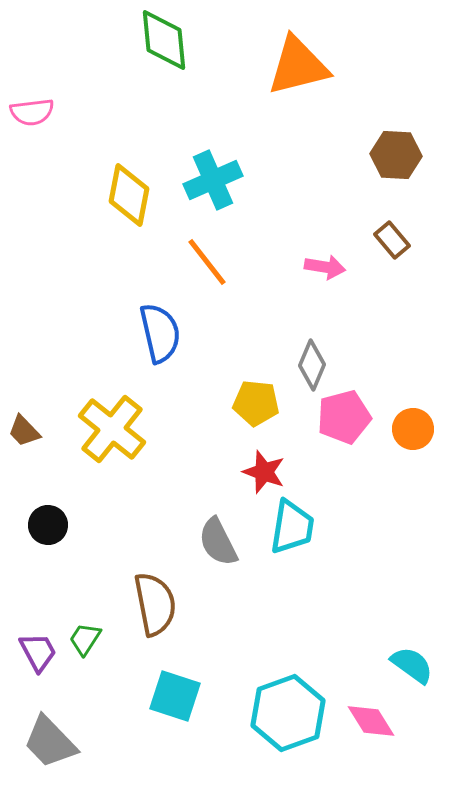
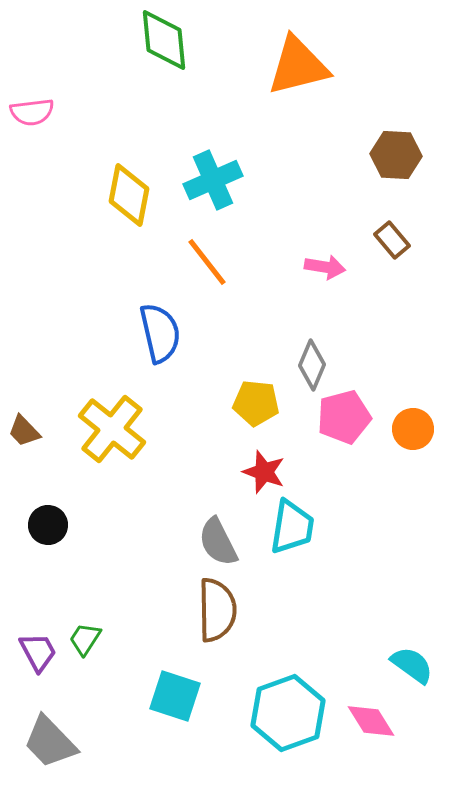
brown semicircle: moved 62 px right, 6 px down; rotated 10 degrees clockwise
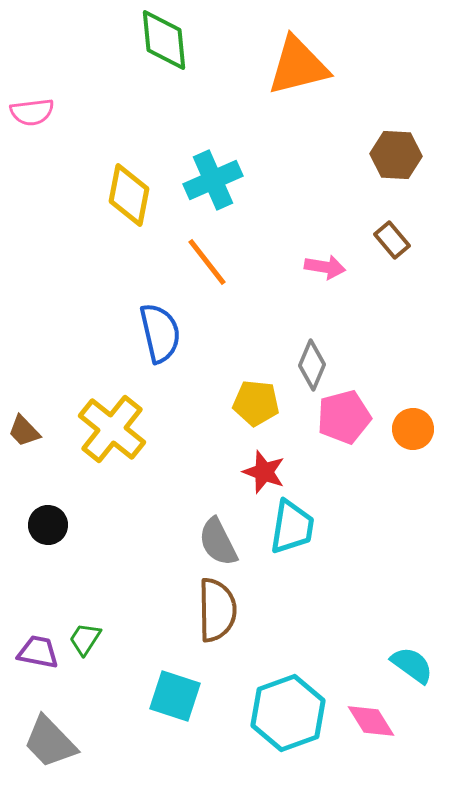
purple trapezoid: rotated 51 degrees counterclockwise
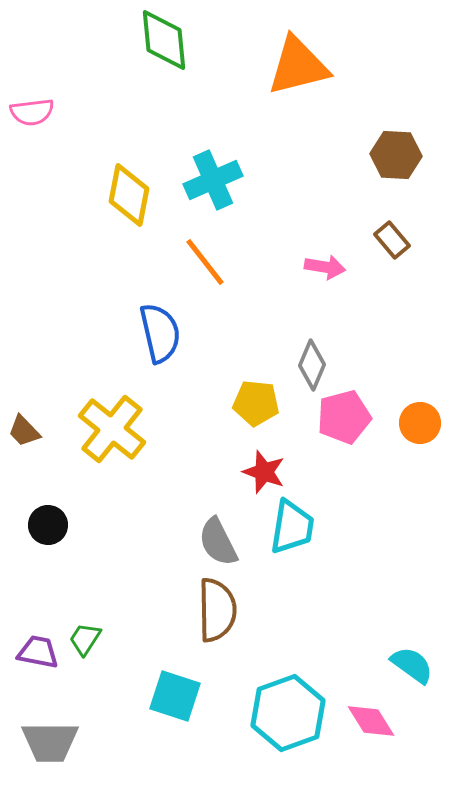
orange line: moved 2 px left
orange circle: moved 7 px right, 6 px up
gray trapezoid: rotated 46 degrees counterclockwise
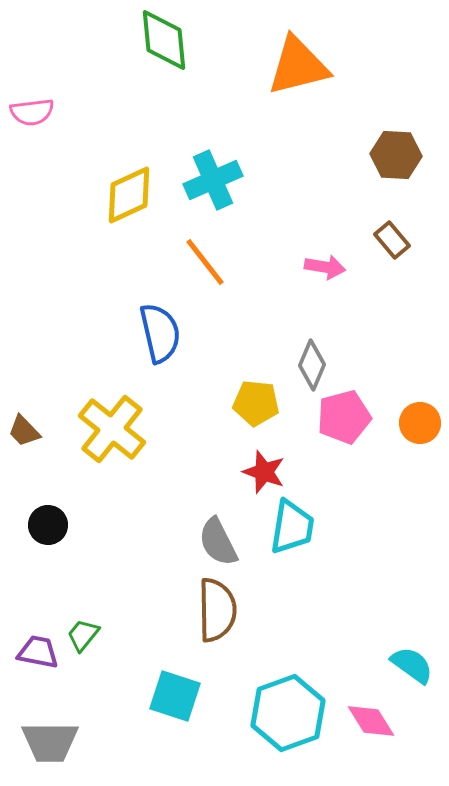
yellow diamond: rotated 54 degrees clockwise
green trapezoid: moved 2 px left, 4 px up; rotated 6 degrees clockwise
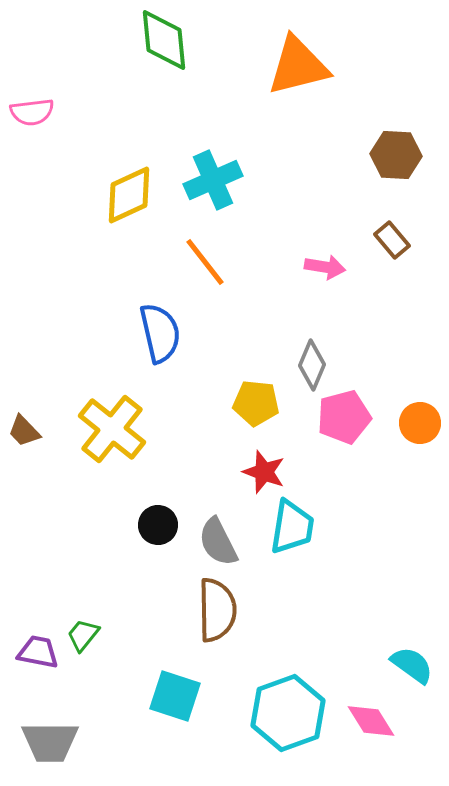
black circle: moved 110 px right
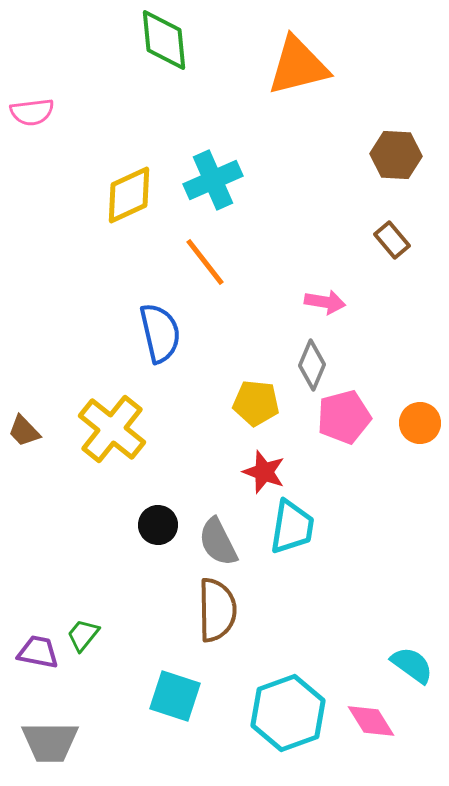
pink arrow: moved 35 px down
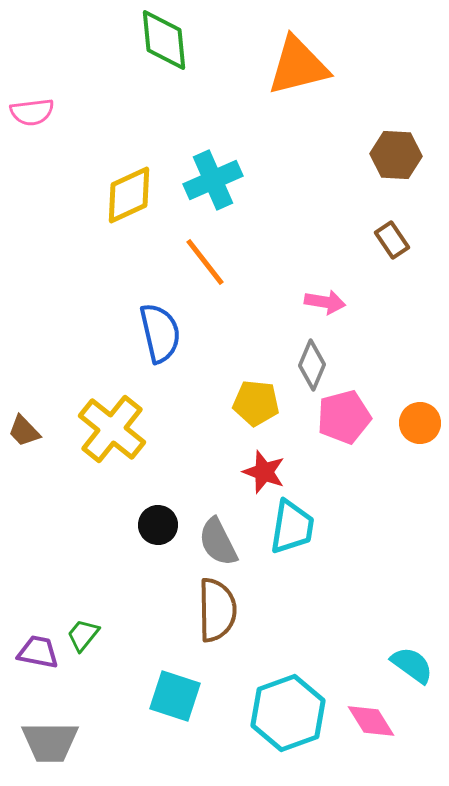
brown rectangle: rotated 6 degrees clockwise
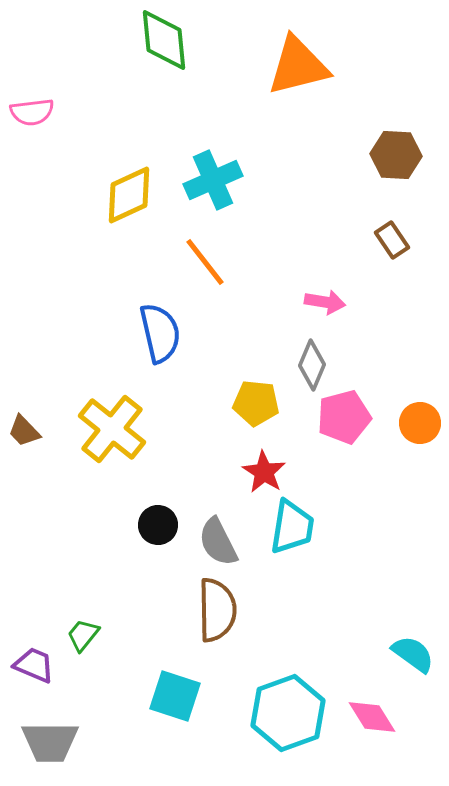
red star: rotated 12 degrees clockwise
purple trapezoid: moved 4 px left, 13 px down; rotated 12 degrees clockwise
cyan semicircle: moved 1 px right, 11 px up
pink diamond: moved 1 px right, 4 px up
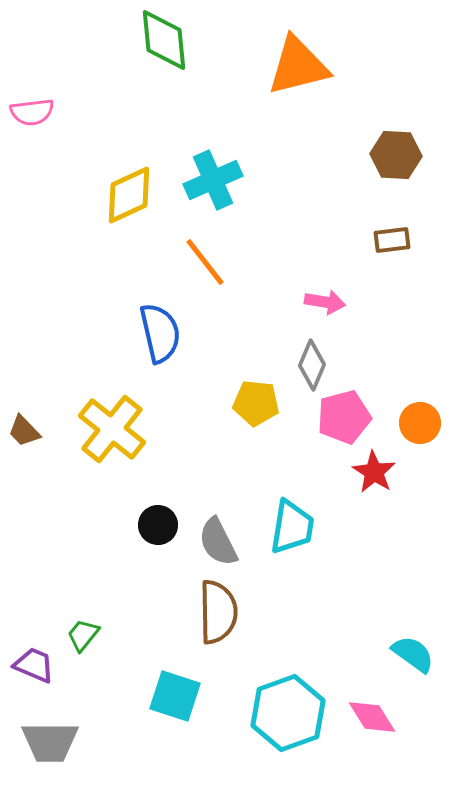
brown rectangle: rotated 63 degrees counterclockwise
red star: moved 110 px right
brown semicircle: moved 1 px right, 2 px down
